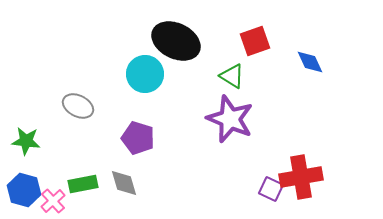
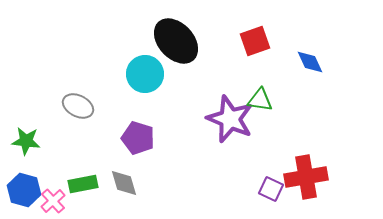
black ellipse: rotated 21 degrees clockwise
green triangle: moved 28 px right, 24 px down; rotated 24 degrees counterclockwise
red cross: moved 5 px right
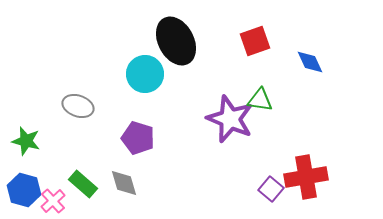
black ellipse: rotated 15 degrees clockwise
gray ellipse: rotated 8 degrees counterclockwise
green star: rotated 8 degrees clockwise
green rectangle: rotated 52 degrees clockwise
purple square: rotated 15 degrees clockwise
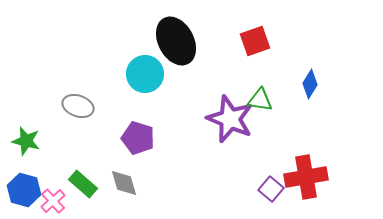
blue diamond: moved 22 px down; rotated 56 degrees clockwise
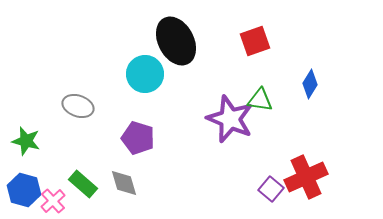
red cross: rotated 15 degrees counterclockwise
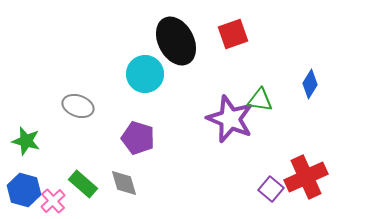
red square: moved 22 px left, 7 px up
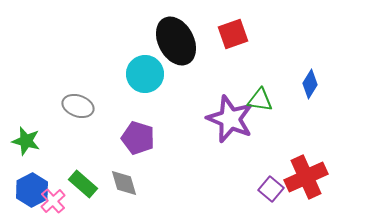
blue hexagon: moved 8 px right; rotated 16 degrees clockwise
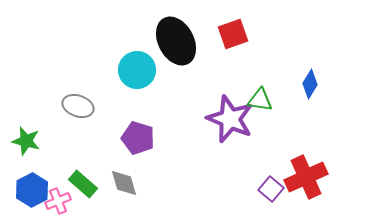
cyan circle: moved 8 px left, 4 px up
pink cross: moved 5 px right; rotated 20 degrees clockwise
